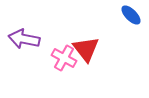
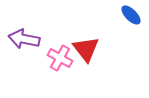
pink cross: moved 4 px left
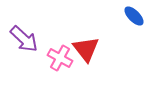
blue ellipse: moved 3 px right, 1 px down
purple arrow: rotated 148 degrees counterclockwise
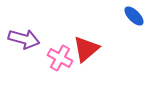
purple arrow: rotated 28 degrees counterclockwise
red triangle: rotated 28 degrees clockwise
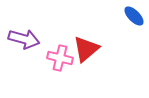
pink cross: rotated 15 degrees counterclockwise
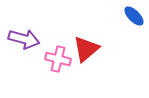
pink cross: moved 2 px left, 1 px down
